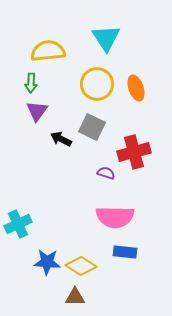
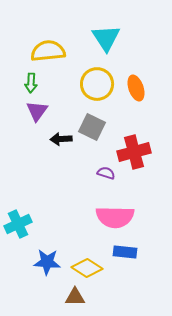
black arrow: rotated 30 degrees counterclockwise
yellow diamond: moved 6 px right, 2 px down
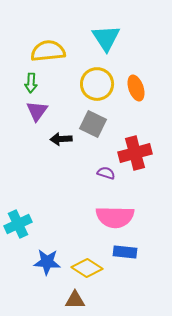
gray square: moved 1 px right, 3 px up
red cross: moved 1 px right, 1 px down
brown triangle: moved 3 px down
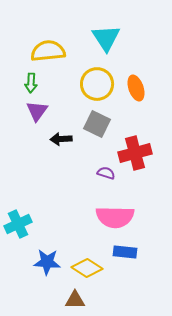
gray square: moved 4 px right
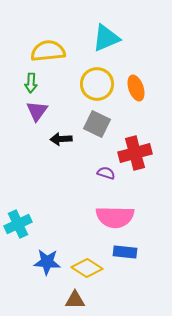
cyan triangle: rotated 40 degrees clockwise
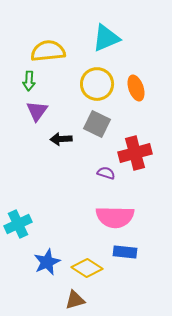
green arrow: moved 2 px left, 2 px up
blue star: rotated 28 degrees counterclockwise
brown triangle: rotated 15 degrees counterclockwise
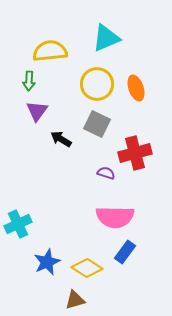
yellow semicircle: moved 2 px right
black arrow: rotated 35 degrees clockwise
blue rectangle: rotated 60 degrees counterclockwise
